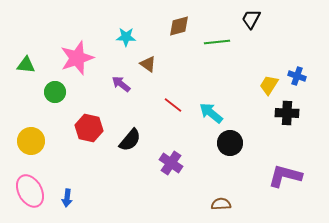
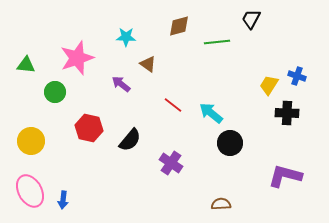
blue arrow: moved 4 px left, 2 px down
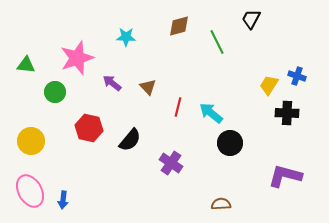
green line: rotated 70 degrees clockwise
brown triangle: moved 23 px down; rotated 12 degrees clockwise
purple arrow: moved 9 px left, 1 px up
red line: moved 5 px right, 2 px down; rotated 66 degrees clockwise
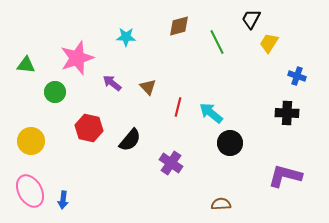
yellow trapezoid: moved 42 px up
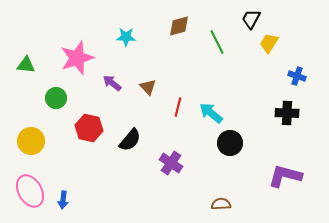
green circle: moved 1 px right, 6 px down
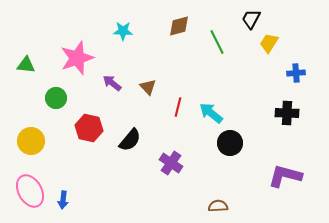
cyan star: moved 3 px left, 6 px up
blue cross: moved 1 px left, 3 px up; rotated 24 degrees counterclockwise
brown semicircle: moved 3 px left, 2 px down
